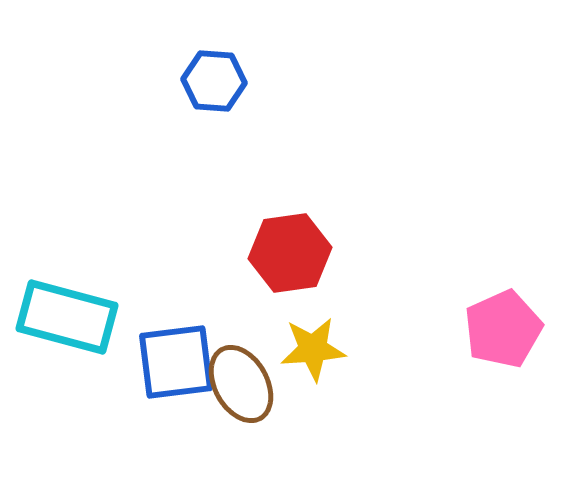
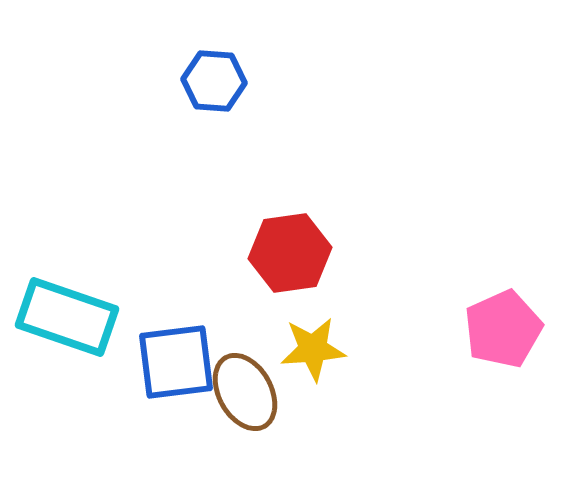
cyan rectangle: rotated 4 degrees clockwise
brown ellipse: moved 4 px right, 8 px down
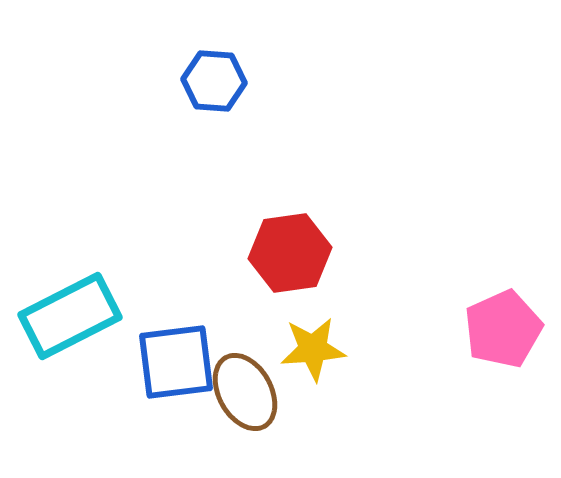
cyan rectangle: moved 3 px right, 1 px up; rotated 46 degrees counterclockwise
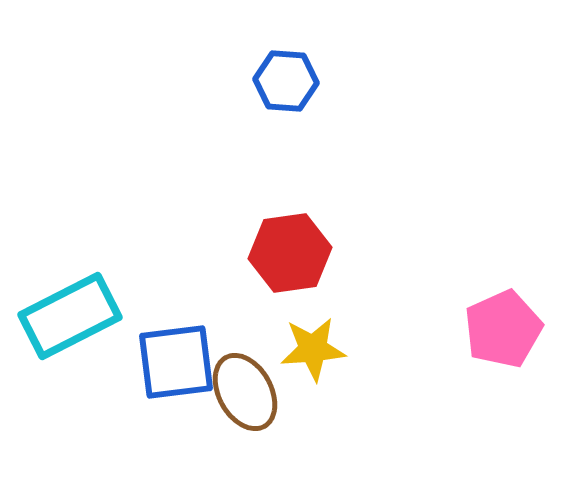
blue hexagon: moved 72 px right
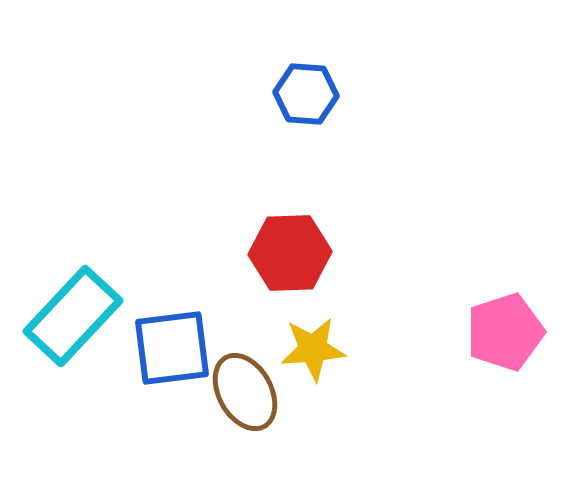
blue hexagon: moved 20 px right, 13 px down
red hexagon: rotated 6 degrees clockwise
cyan rectangle: moved 3 px right; rotated 20 degrees counterclockwise
pink pentagon: moved 2 px right, 3 px down; rotated 6 degrees clockwise
blue square: moved 4 px left, 14 px up
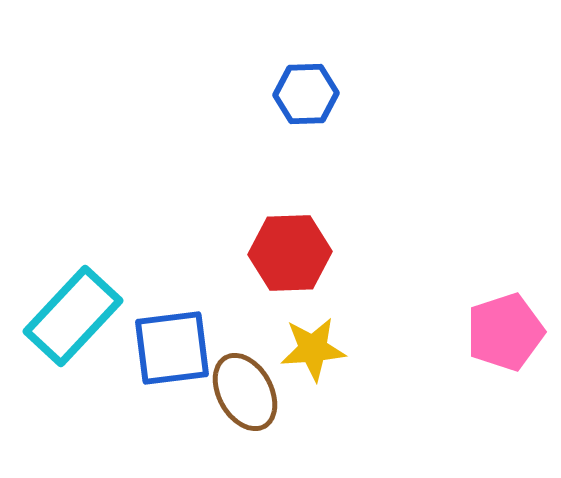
blue hexagon: rotated 6 degrees counterclockwise
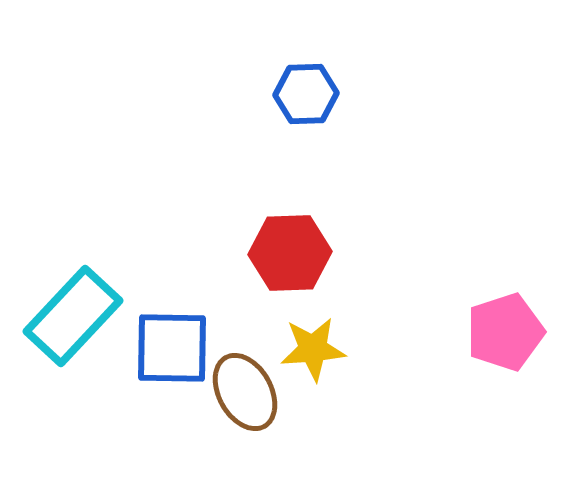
blue square: rotated 8 degrees clockwise
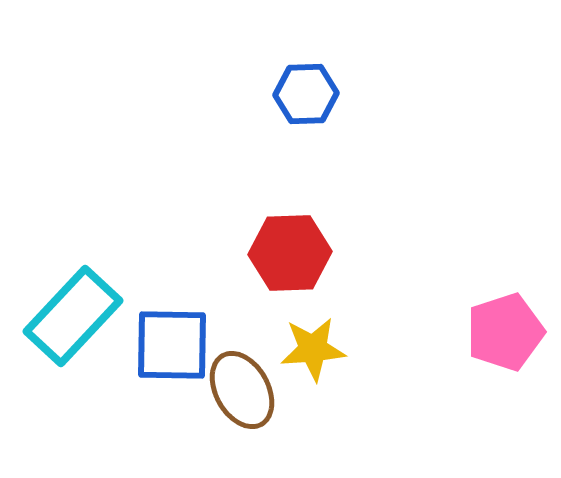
blue square: moved 3 px up
brown ellipse: moved 3 px left, 2 px up
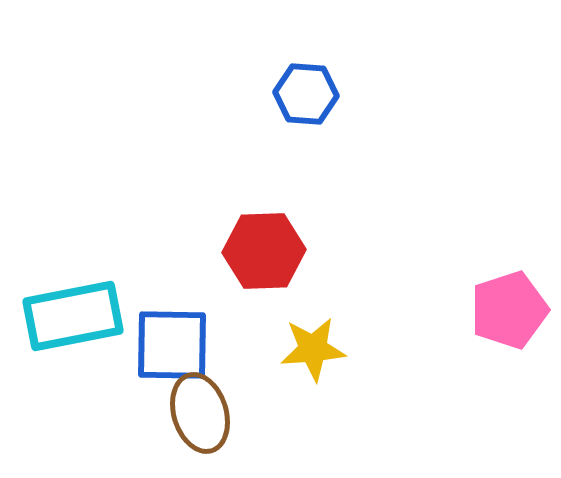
blue hexagon: rotated 6 degrees clockwise
red hexagon: moved 26 px left, 2 px up
cyan rectangle: rotated 36 degrees clockwise
pink pentagon: moved 4 px right, 22 px up
brown ellipse: moved 42 px left, 23 px down; rotated 12 degrees clockwise
